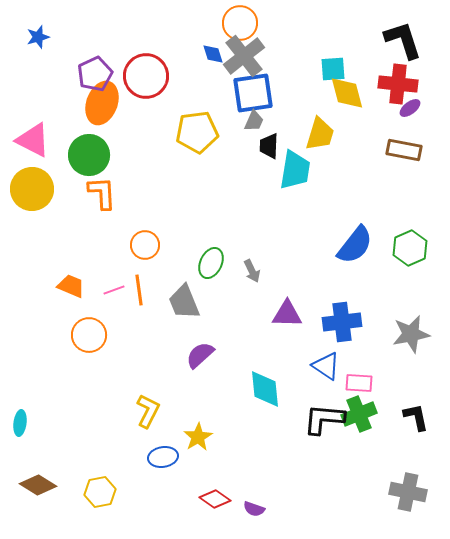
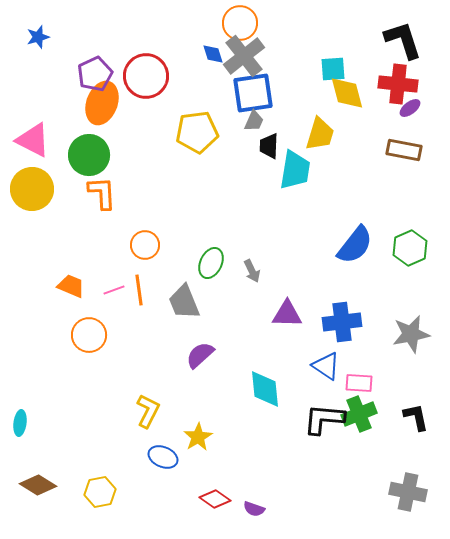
blue ellipse at (163, 457): rotated 32 degrees clockwise
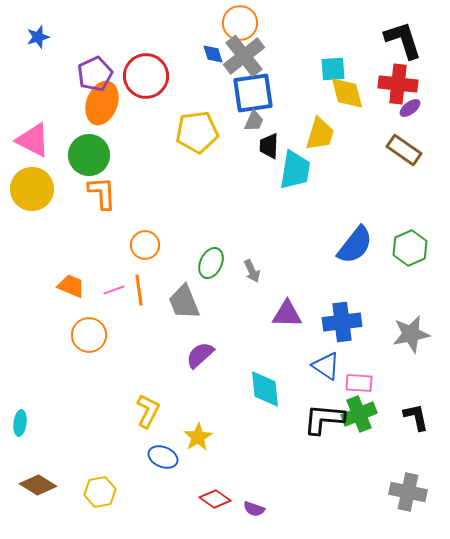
brown rectangle at (404, 150): rotated 24 degrees clockwise
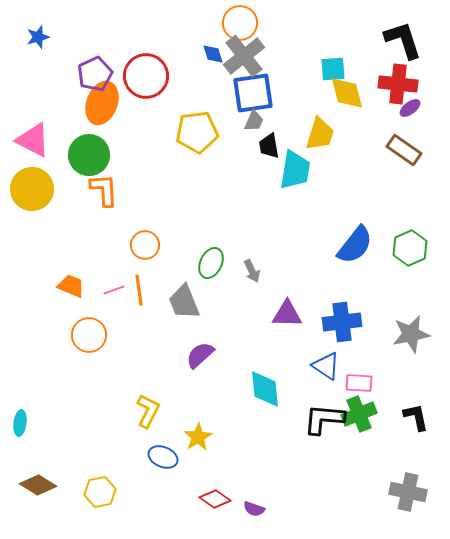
black trapezoid at (269, 146): rotated 12 degrees counterclockwise
orange L-shape at (102, 193): moved 2 px right, 3 px up
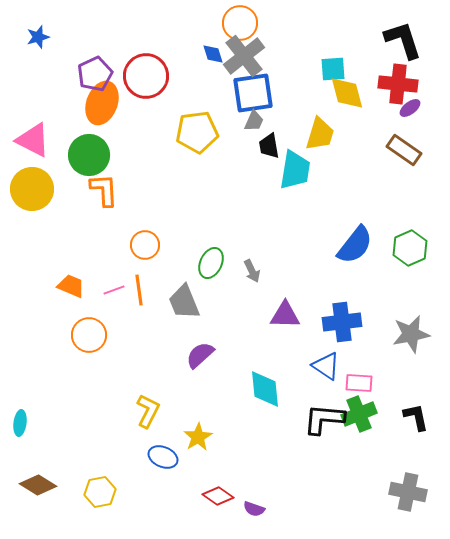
purple triangle at (287, 314): moved 2 px left, 1 px down
red diamond at (215, 499): moved 3 px right, 3 px up
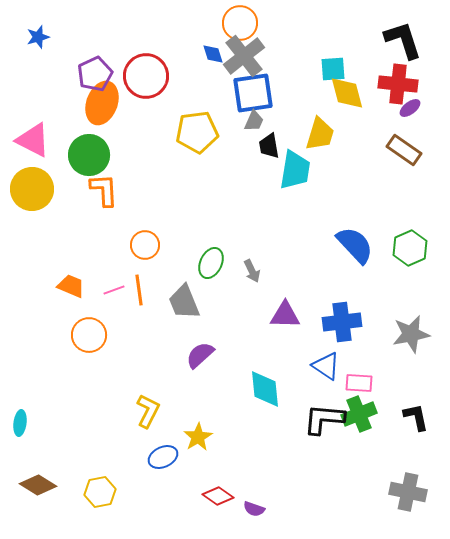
blue semicircle at (355, 245): rotated 81 degrees counterclockwise
blue ellipse at (163, 457): rotated 48 degrees counterclockwise
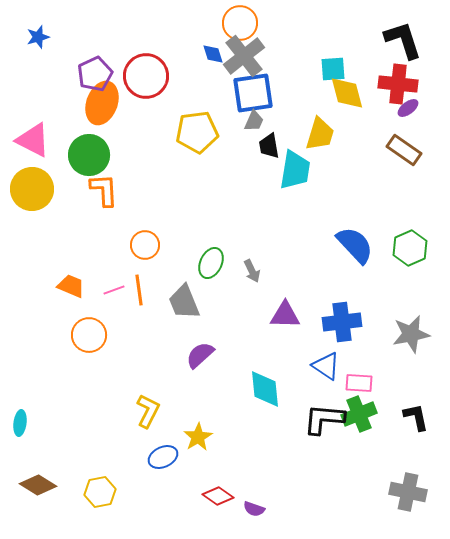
purple ellipse at (410, 108): moved 2 px left
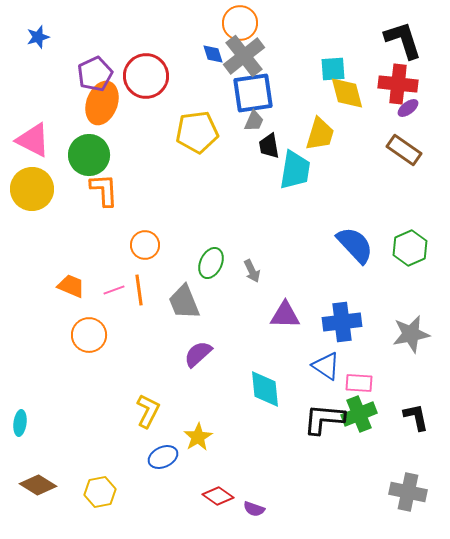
purple semicircle at (200, 355): moved 2 px left, 1 px up
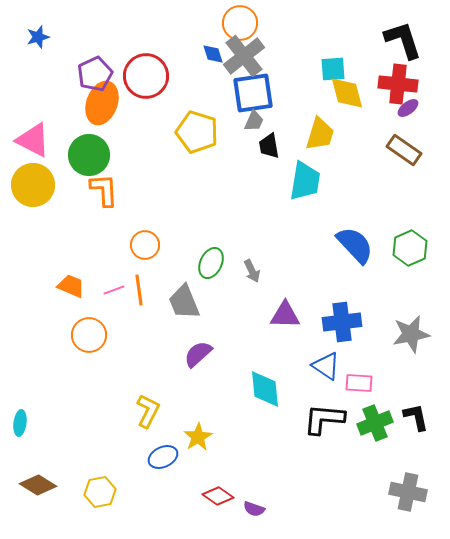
yellow pentagon at (197, 132): rotated 24 degrees clockwise
cyan trapezoid at (295, 170): moved 10 px right, 11 px down
yellow circle at (32, 189): moved 1 px right, 4 px up
green cross at (359, 414): moved 16 px right, 9 px down
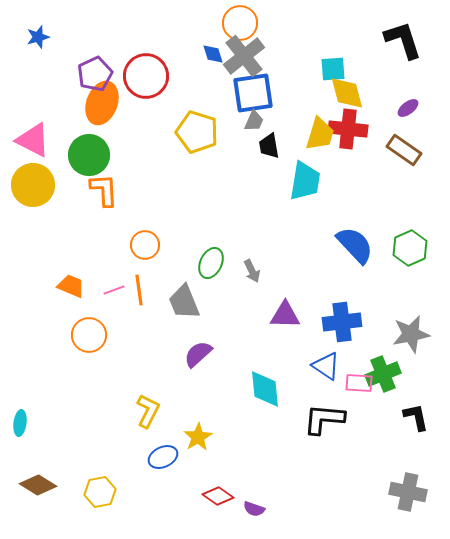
red cross at (398, 84): moved 50 px left, 45 px down
green cross at (375, 423): moved 8 px right, 49 px up
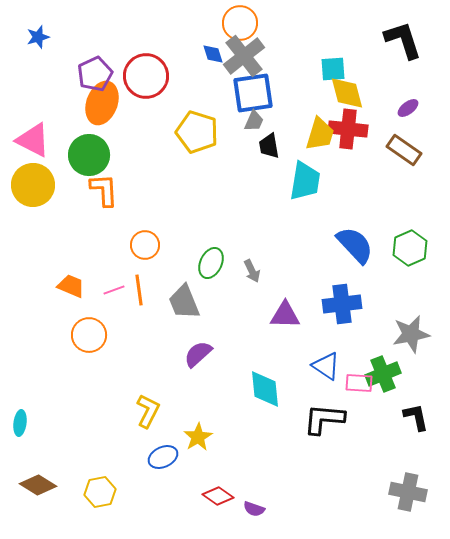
blue cross at (342, 322): moved 18 px up
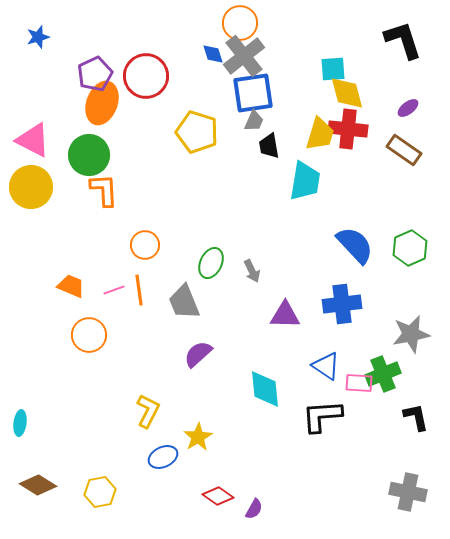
yellow circle at (33, 185): moved 2 px left, 2 px down
black L-shape at (324, 419): moved 2 px left, 3 px up; rotated 9 degrees counterclockwise
purple semicircle at (254, 509): rotated 80 degrees counterclockwise
